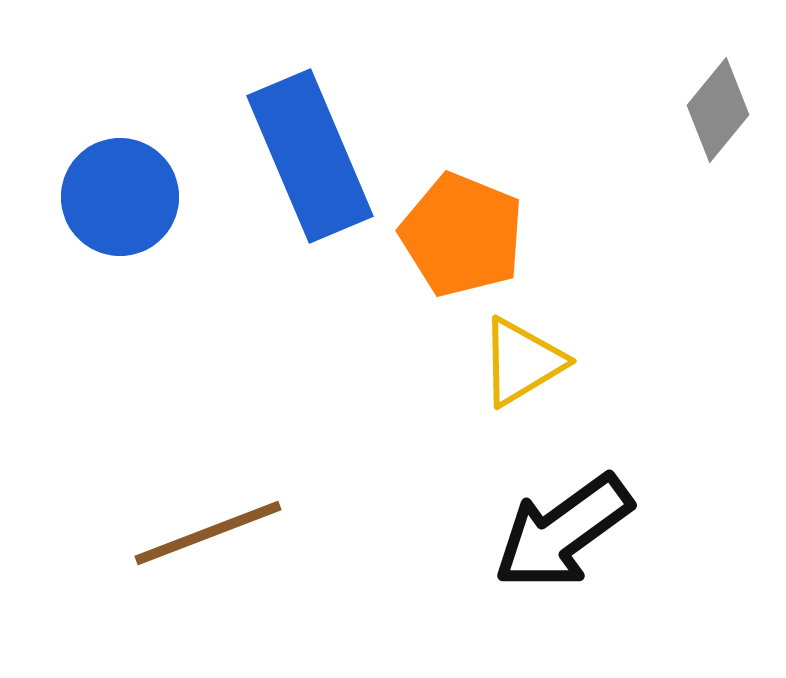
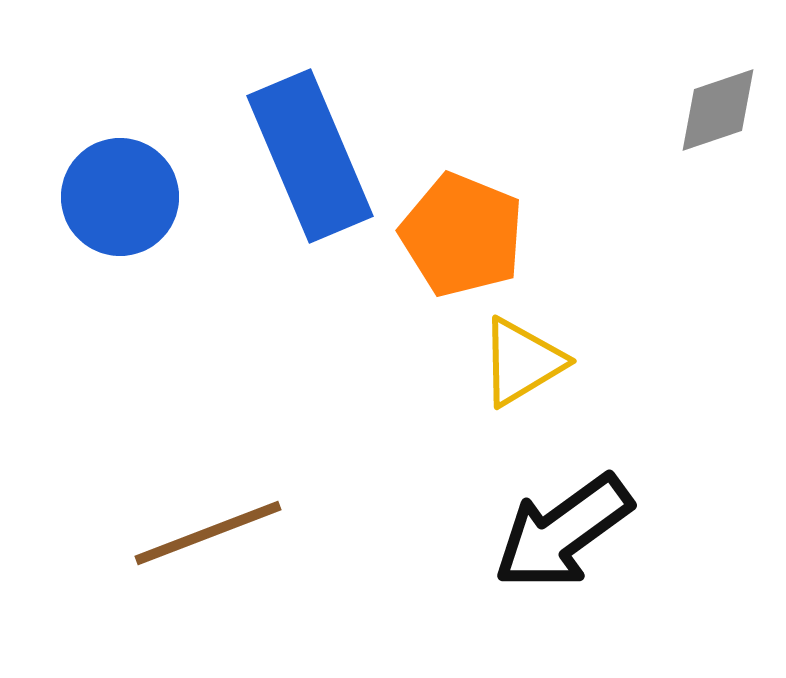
gray diamond: rotated 32 degrees clockwise
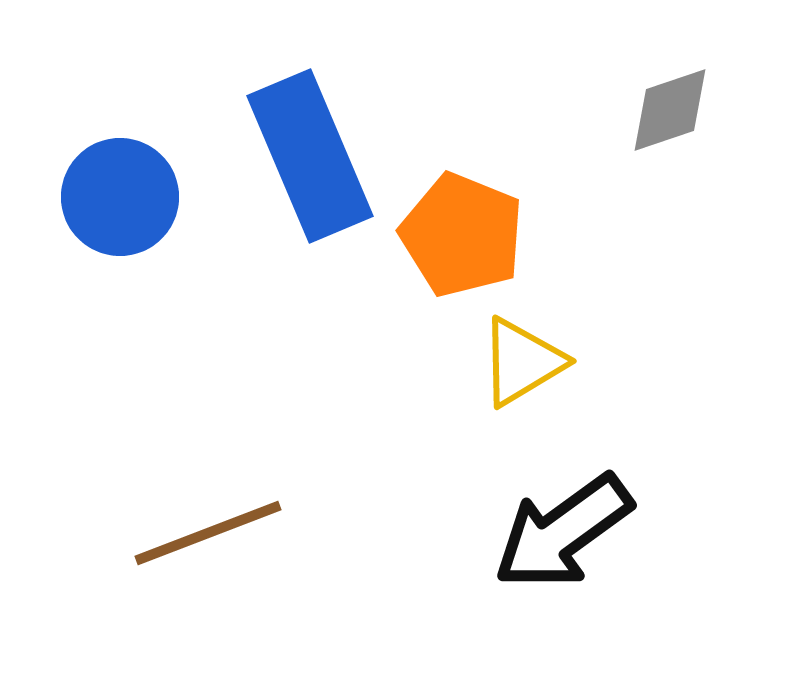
gray diamond: moved 48 px left
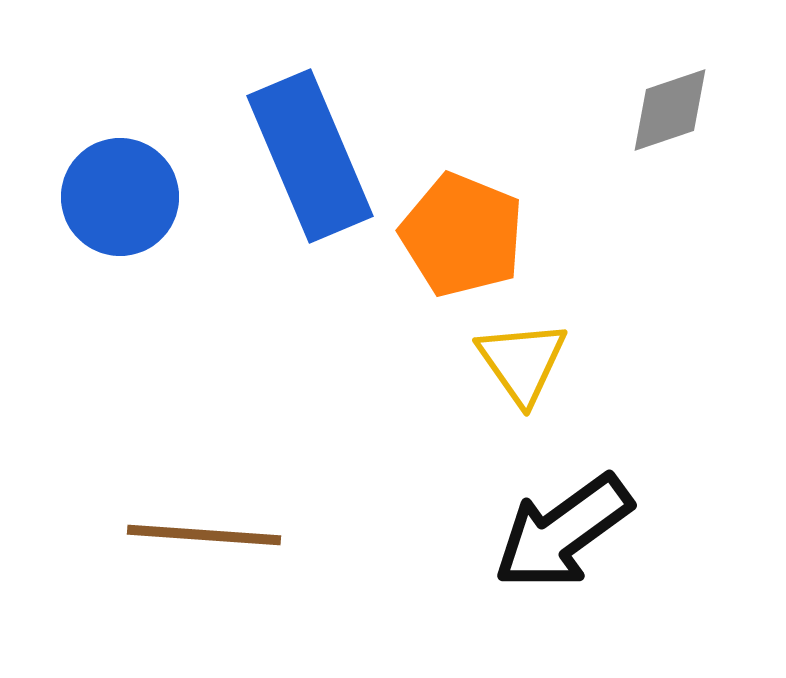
yellow triangle: rotated 34 degrees counterclockwise
brown line: moved 4 px left, 2 px down; rotated 25 degrees clockwise
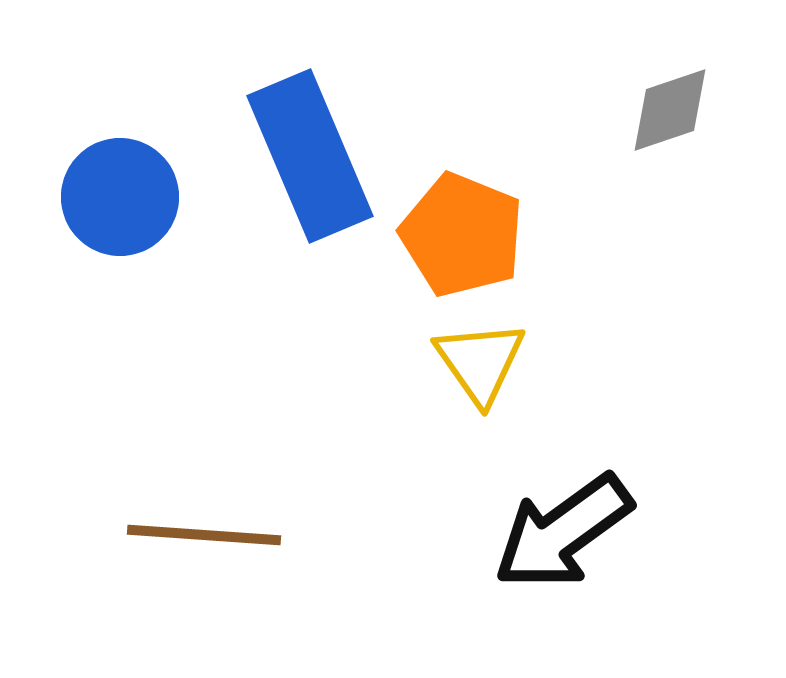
yellow triangle: moved 42 px left
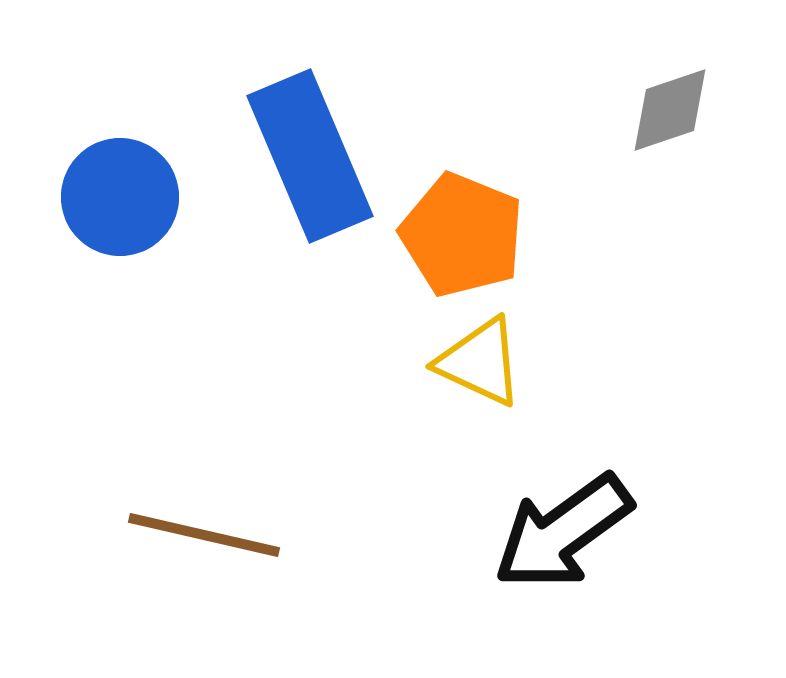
yellow triangle: rotated 30 degrees counterclockwise
brown line: rotated 9 degrees clockwise
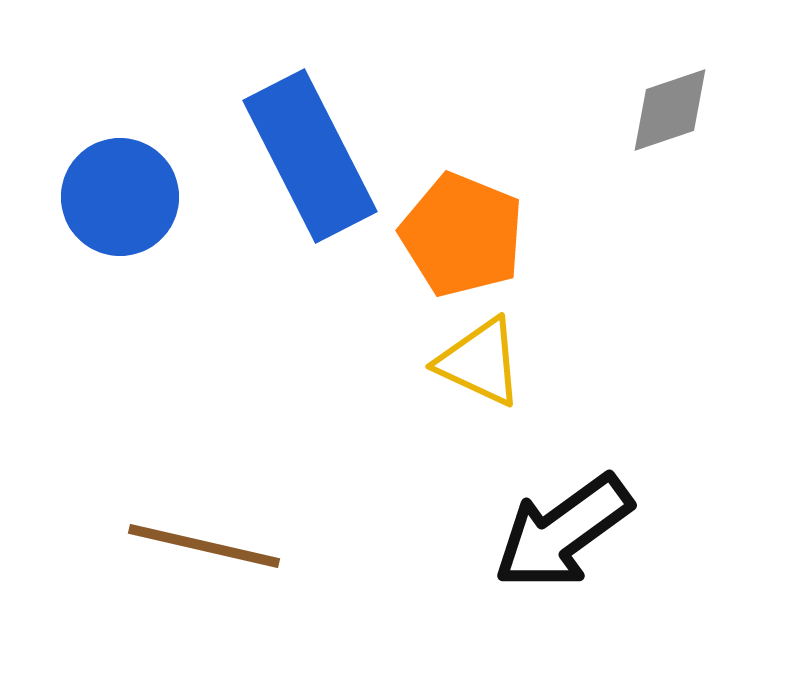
blue rectangle: rotated 4 degrees counterclockwise
brown line: moved 11 px down
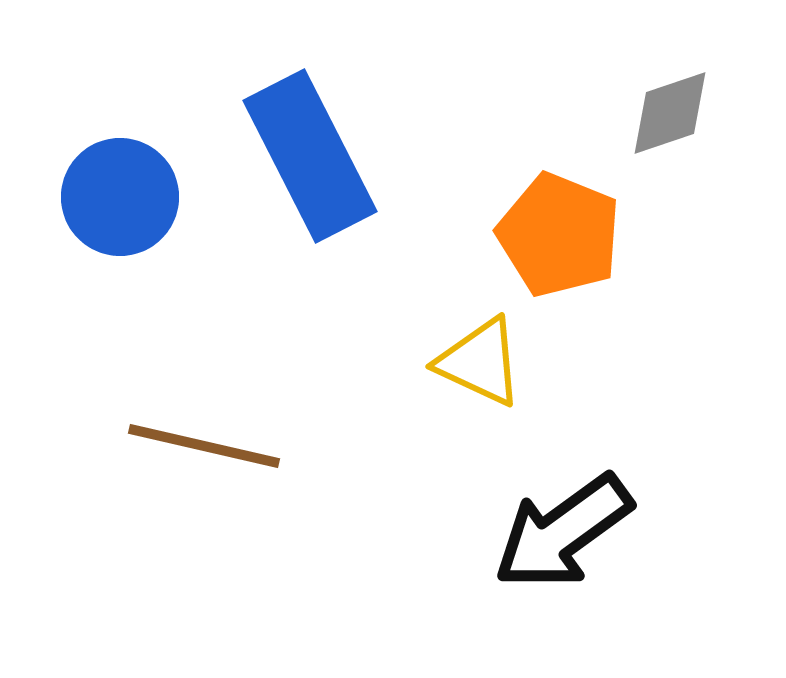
gray diamond: moved 3 px down
orange pentagon: moved 97 px right
brown line: moved 100 px up
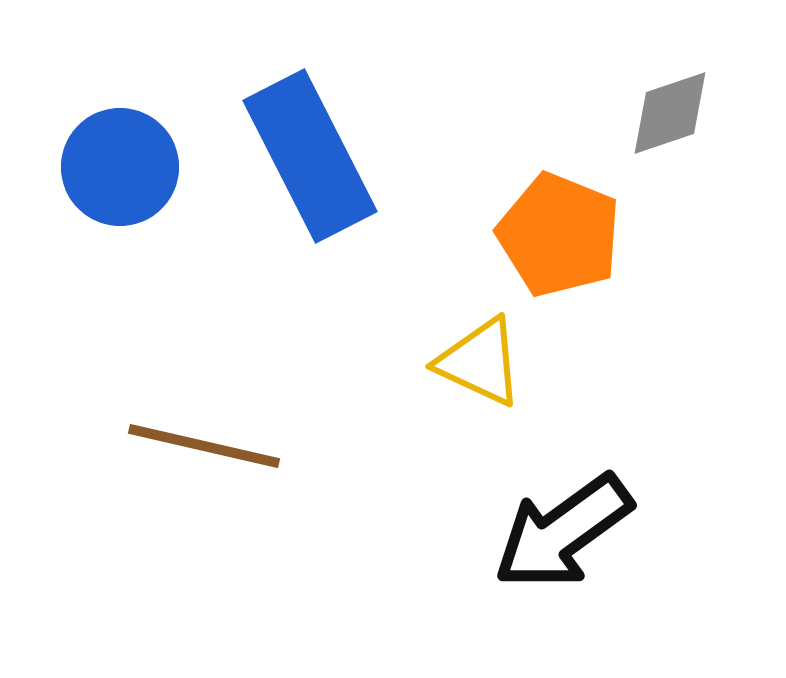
blue circle: moved 30 px up
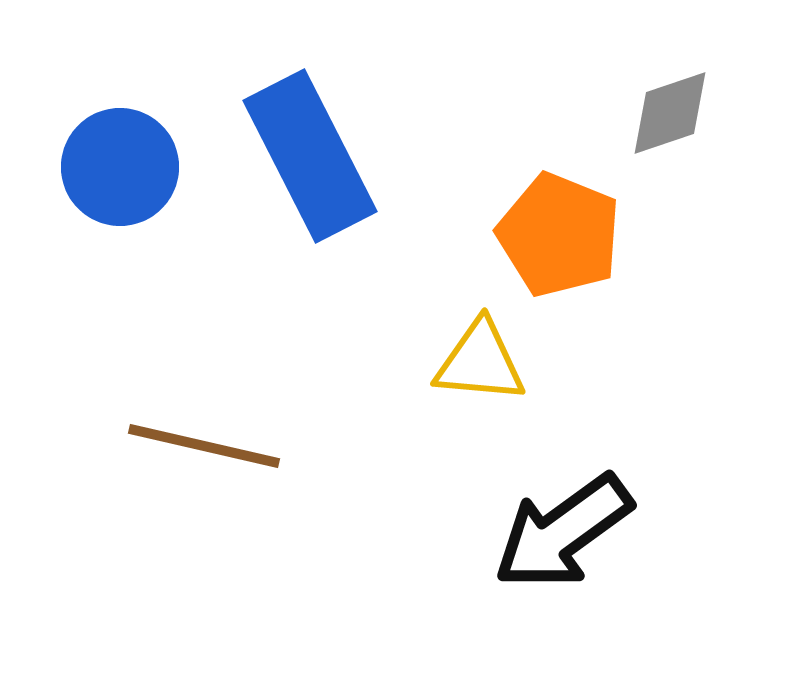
yellow triangle: rotated 20 degrees counterclockwise
